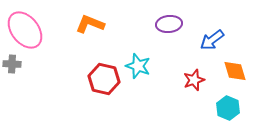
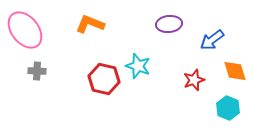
gray cross: moved 25 px right, 7 px down
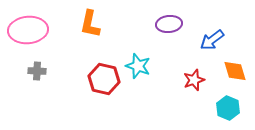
orange L-shape: rotated 100 degrees counterclockwise
pink ellipse: moved 3 px right; rotated 57 degrees counterclockwise
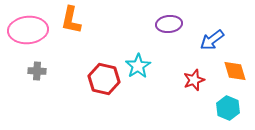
orange L-shape: moved 19 px left, 4 px up
cyan star: rotated 20 degrees clockwise
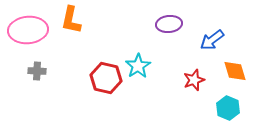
red hexagon: moved 2 px right, 1 px up
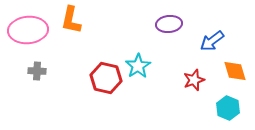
blue arrow: moved 1 px down
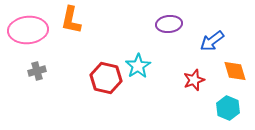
gray cross: rotated 18 degrees counterclockwise
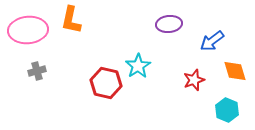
red hexagon: moved 5 px down
cyan hexagon: moved 1 px left, 2 px down
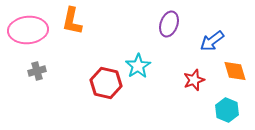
orange L-shape: moved 1 px right, 1 px down
purple ellipse: rotated 65 degrees counterclockwise
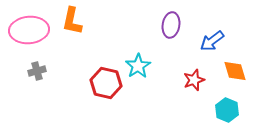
purple ellipse: moved 2 px right, 1 px down; rotated 10 degrees counterclockwise
pink ellipse: moved 1 px right
